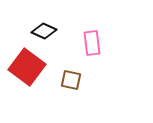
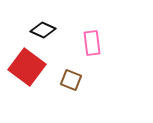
black diamond: moved 1 px left, 1 px up
brown square: rotated 10 degrees clockwise
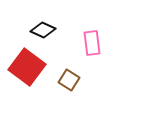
brown square: moved 2 px left; rotated 10 degrees clockwise
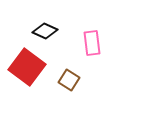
black diamond: moved 2 px right, 1 px down
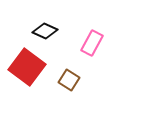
pink rectangle: rotated 35 degrees clockwise
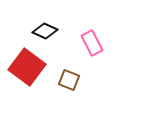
pink rectangle: rotated 55 degrees counterclockwise
brown square: rotated 10 degrees counterclockwise
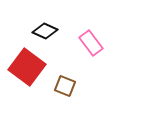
pink rectangle: moved 1 px left; rotated 10 degrees counterclockwise
brown square: moved 4 px left, 6 px down
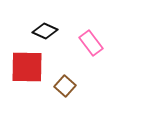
red square: rotated 36 degrees counterclockwise
brown square: rotated 20 degrees clockwise
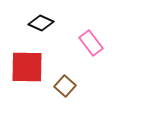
black diamond: moved 4 px left, 8 px up
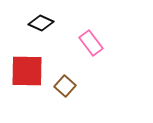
red square: moved 4 px down
